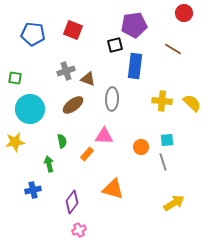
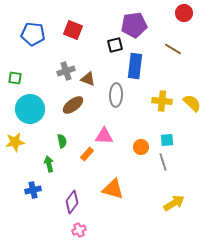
gray ellipse: moved 4 px right, 4 px up
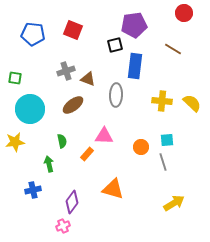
pink cross: moved 16 px left, 4 px up
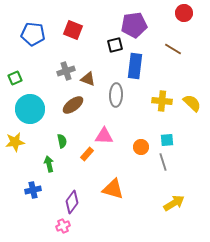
green square: rotated 32 degrees counterclockwise
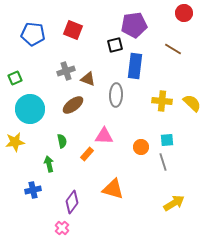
pink cross: moved 1 px left, 2 px down; rotated 24 degrees counterclockwise
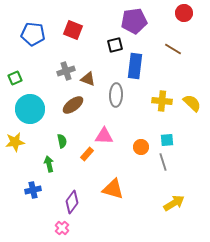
purple pentagon: moved 4 px up
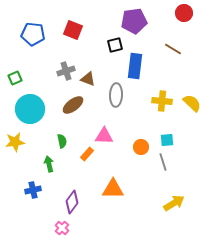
orange triangle: rotated 15 degrees counterclockwise
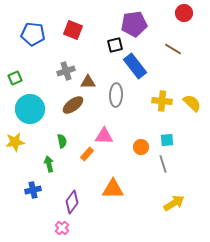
purple pentagon: moved 3 px down
blue rectangle: rotated 45 degrees counterclockwise
brown triangle: moved 3 px down; rotated 21 degrees counterclockwise
gray line: moved 2 px down
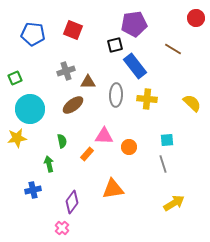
red circle: moved 12 px right, 5 px down
yellow cross: moved 15 px left, 2 px up
yellow star: moved 2 px right, 4 px up
orange circle: moved 12 px left
orange triangle: rotated 10 degrees counterclockwise
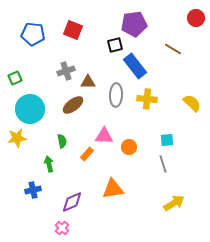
purple diamond: rotated 30 degrees clockwise
